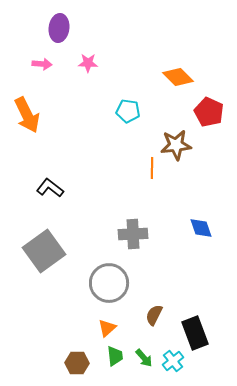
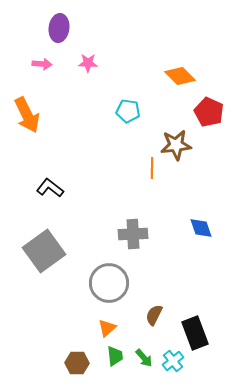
orange diamond: moved 2 px right, 1 px up
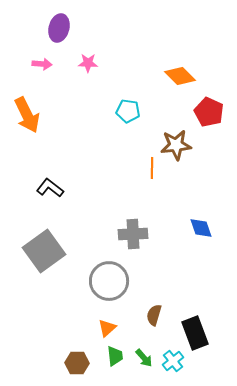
purple ellipse: rotated 8 degrees clockwise
gray circle: moved 2 px up
brown semicircle: rotated 10 degrees counterclockwise
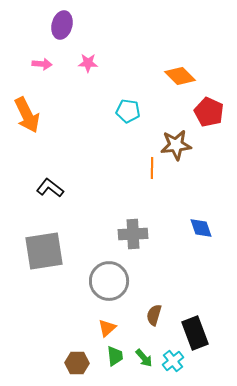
purple ellipse: moved 3 px right, 3 px up
gray square: rotated 27 degrees clockwise
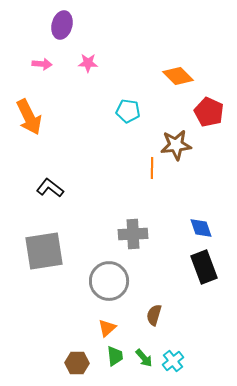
orange diamond: moved 2 px left
orange arrow: moved 2 px right, 2 px down
black rectangle: moved 9 px right, 66 px up
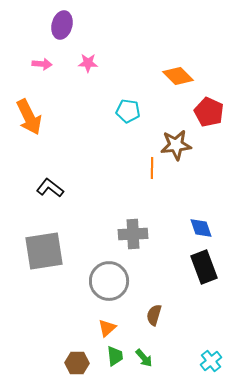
cyan cross: moved 38 px right
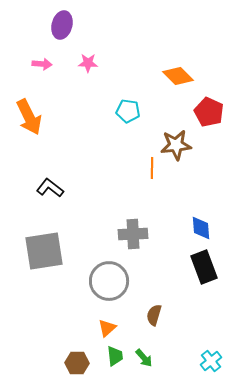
blue diamond: rotated 15 degrees clockwise
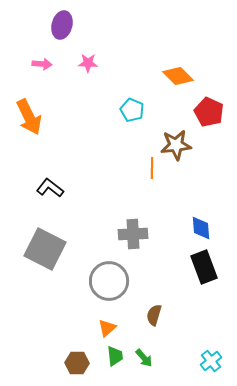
cyan pentagon: moved 4 px right, 1 px up; rotated 15 degrees clockwise
gray square: moved 1 px right, 2 px up; rotated 36 degrees clockwise
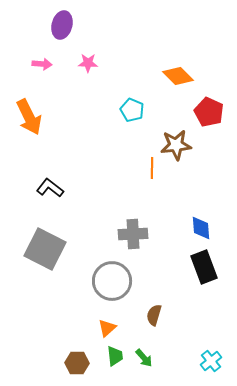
gray circle: moved 3 px right
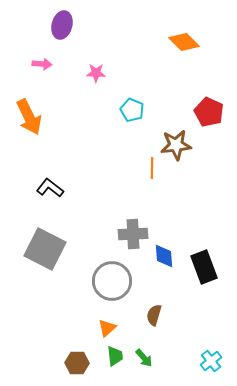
pink star: moved 8 px right, 10 px down
orange diamond: moved 6 px right, 34 px up
blue diamond: moved 37 px left, 28 px down
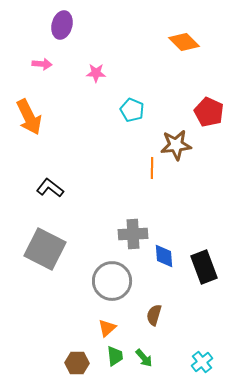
cyan cross: moved 9 px left, 1 px down
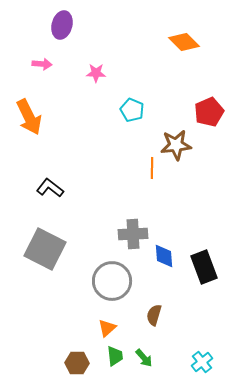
red pentagon: rotated 24 degrees clockwise
